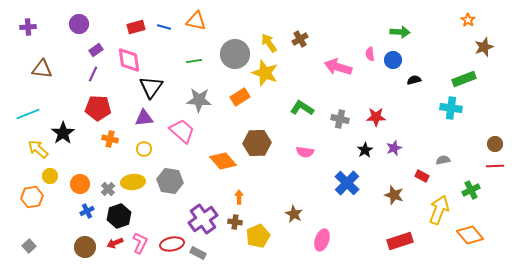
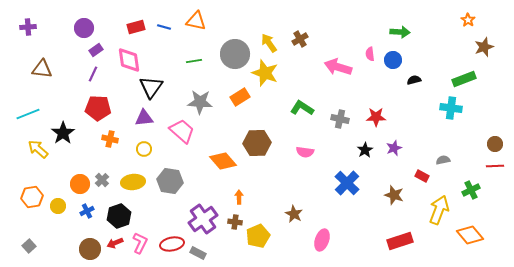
purple circle at (79, 24): moved 5 px right, 4 px down
gray star at (199, 100): moved 1 px right, 2 px down
yellow circle at (50, 176): moved 8 px right, 30 px down
gray cross at (108, 189): moved 6 px left, 9 px up
brown circle at (85, 247): moved 5 px right, 2 px down
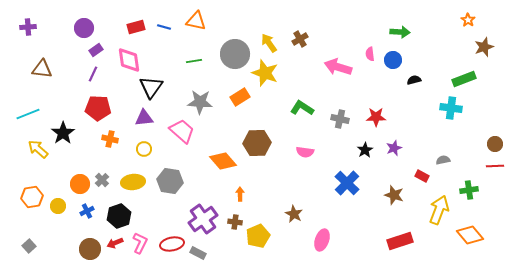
green cross at (471, 190): moved 2 px left; rotated 18 degrees clockwise
orange arrow at (239, 197): moved 1 px right, 3 px up
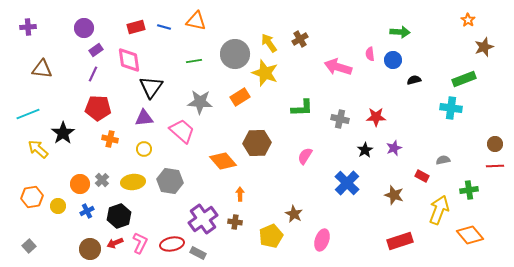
green L-shape at (302, 108): rotated 145 degrees clockwise
pink semicircle at (305, 152): moved 4 px down; rotated 114 degrees clockwise
yellow pentagon at (258, 236): moved 13 px right
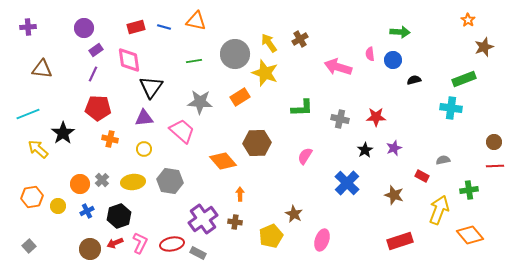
brown circle at (495, 144): moved 1 px left, 2 px up
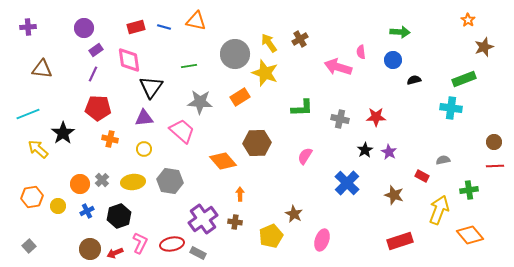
pink semicircle at (370, 54): moved 9 px left, 2 px up
green line at (194, 61): moved 5 px left, 5 px down
purple star at (394, 148): moved 5 px left, 4 px down; rotated 21 degrees counterclockwise
red arrow at (115, 243): moved 10 px down
